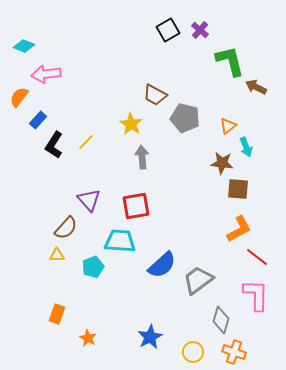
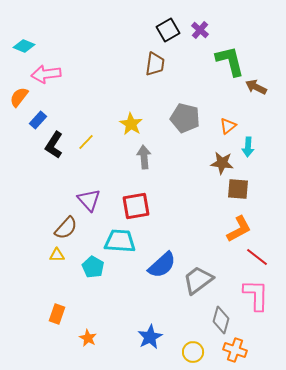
brown trapezoid: moved 31 px up; rotated 110 degrees counterclockwise
cyan arrow: moved 2 px right; rotated 24 degrees clockwise
gray arrow: moved 2 px right
cyan pentagon: rotated 20 degrees counterclockwise
orange cross: moved 1 px right, 2 px up
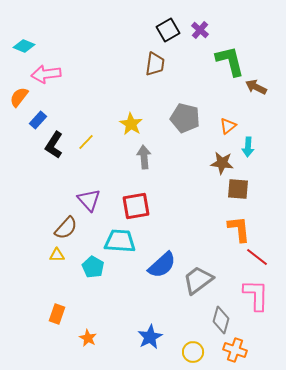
orange L-shape: rotated 68 degrees counterclockwise
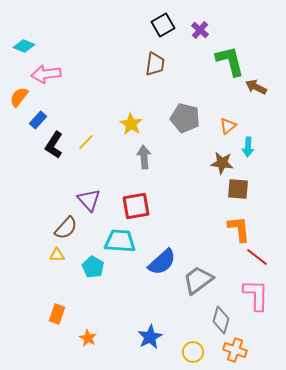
black square: moved 5 px left, 5 px up
blue semicircle: moved 3 px up
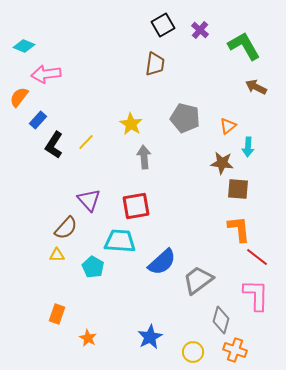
green L-shape: moved 14 px right, 15 px up; rotated 16 degrees counterclockwise
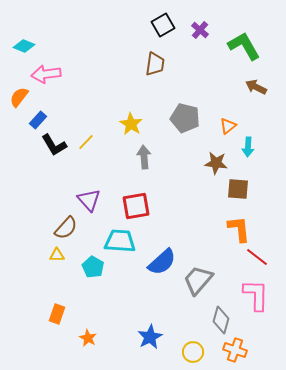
black L-shape: rotated 64 degrees counterclockwise
brown star: moved 6 px left
gray trapezoid: rotated 12 degrees counterclockwise
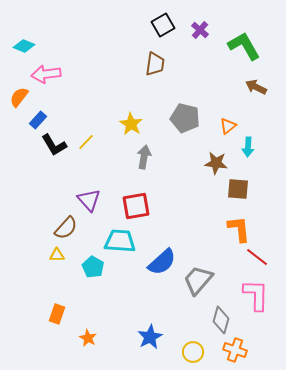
gray arrow: rotated 15 degrees clockwise
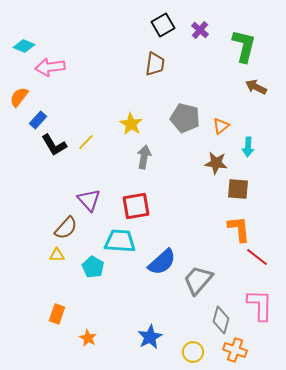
green L-shape: rotated 44 degrees clockwise
pink arrow: moved 4 px right, 7 px up
orange triangle: moved 7 px left
pink L-shape: moved 4 px right, 10 px down
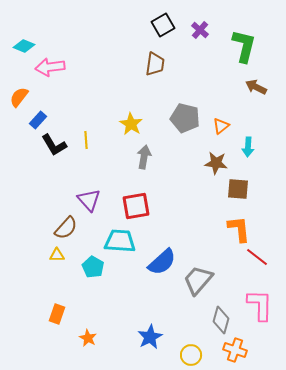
yellow line: moved 2 px up; rotated 48 degrees counterclockwise
yellow circle: moved 2 px left, 3 px down
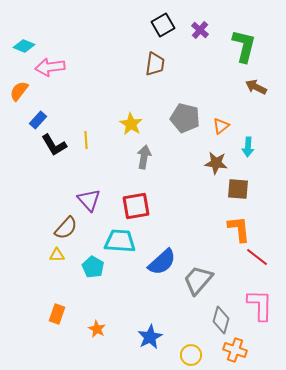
orange semicircle: moved 6 px up
orange star: moved 9 px right, 9 px up
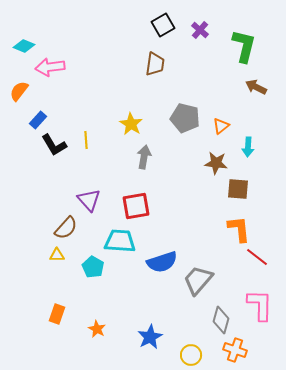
blue semicircle: rotated 24 degrees clockwise
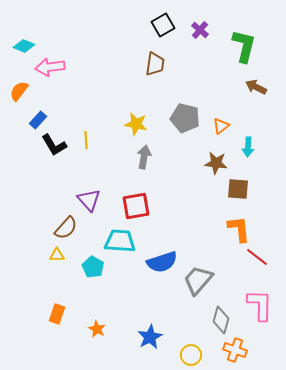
yellow star: moved 5 px right; rotated 20 degrees counterclockwise
